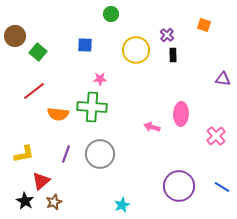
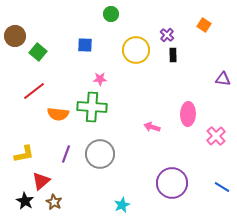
orange square: rotated 16 degrees clockwise
pink ellipse: moved 7 px right
purple circle: moved 7 px left, 3 px up
brown star: rotated 21 degrees counterclockwise
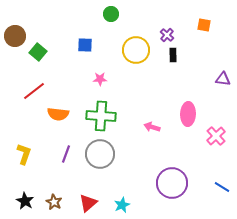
orange square: rotated 24 degrees counterclockwise
green cross: moved 9 px right, 9 px down
yellow L-shape: rotated 60 degrees counterclockwise
red triangle: moved 47 px right, 22 px down
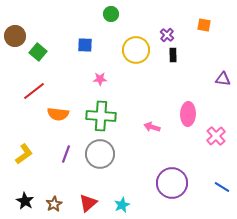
yellow L-shape: rotated 35 degrees clockwise
brown star: moved 2 px down; rotated 14 degrees clockwise
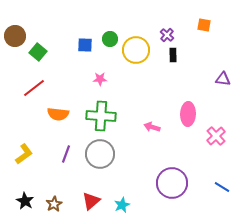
green circle: moved 1 px left, 25 px down
red line: moved 3 px up
red triangle: moved 3 px right, 2 px up
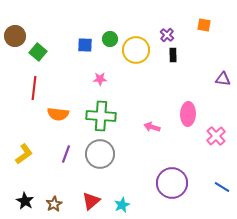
red line: rotated 45 degrees counterclockwise
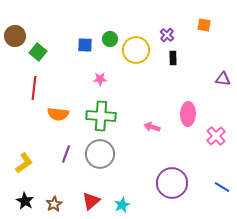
black rectangle: moved 3 px down
yellow L-shape: moved 9 px down
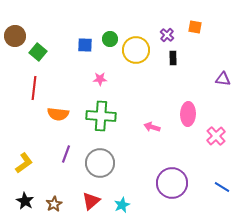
orange square: moved 9 px left, 2 px down
gray circle: moved 9 px down
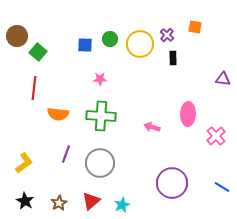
brown circle: moved 2 px right
yellow circle: moved 4 px right, 6 px up
brown star: moved 5 px right, 1 px up
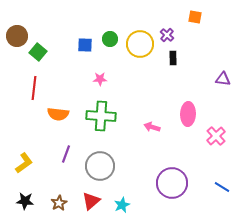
orange square: moved 10 px up
gray circle: moved 3 px down
black star: rotated 24 degrees counterclockwise
